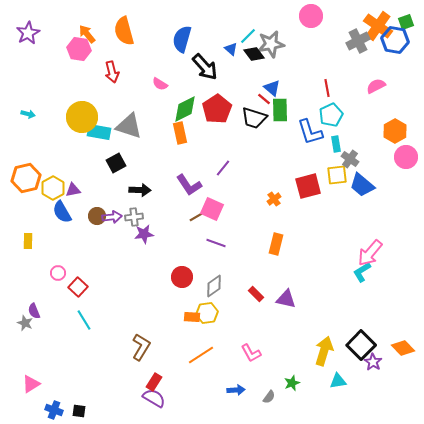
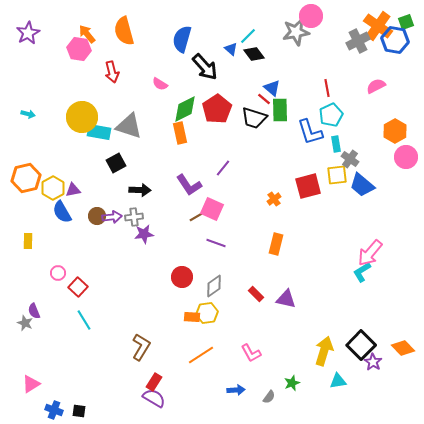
gray star at (271, 44): moved 25 px right, 12 px up
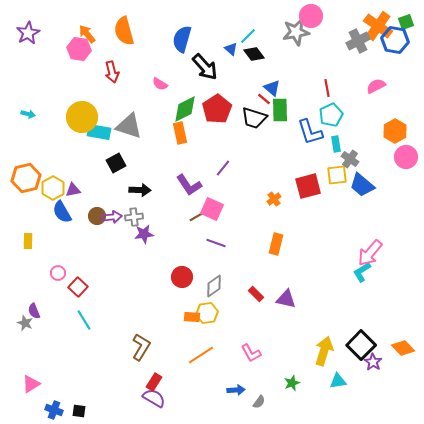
gray semicircle at (269, 397): moved 10 px left, 5 px down
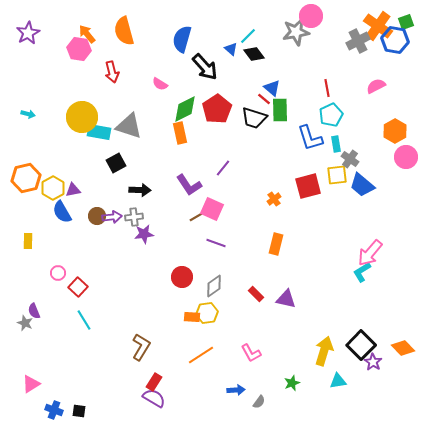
blue L-shape at (310, 132): moved 6 px down
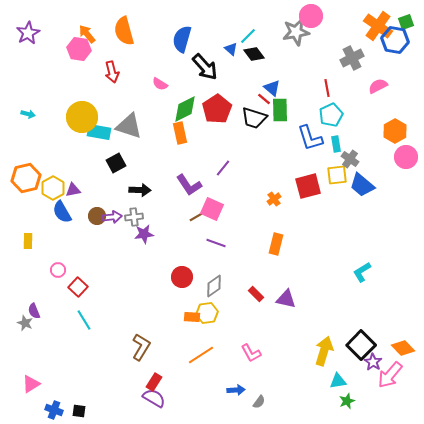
gray cross at (358, 41): moved 6 px left, 17 px down
pink semicircle at (376, 86): moved 2 px right
pink arrow at (370, 253): moved 20 px right, 122 px down
pink circle at (58, 273): moved 3 px up
green star at (292, 383): moved 55 px right, 18 px down
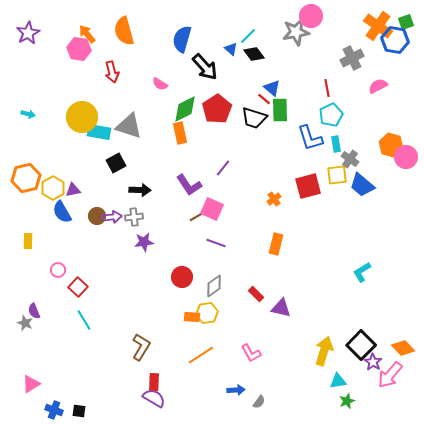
orange hexagon at (395, 131): moved 4 px left, 14 px down; rotated 15 degrees counterclockwise
purple star at (144, 234): moved 8 px down
purple triangle at (286, 299): moved 5 px left, 9 px down
red rectangle at (154, 382): rotated 30 degrees counterclockwise
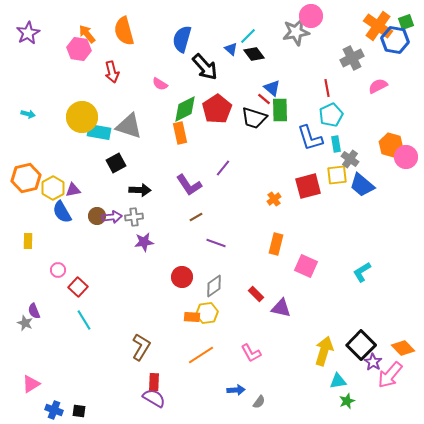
pink square at (212, 209): moved 94 px right, 57 px down
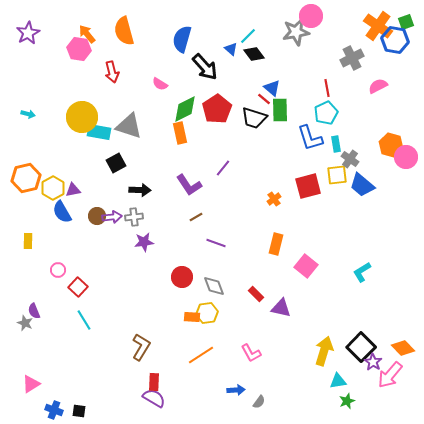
cyan pentagon at (331, 115): moved 5 px left, 2 px up
pink square at (306, 266): rotated 15 degrees clockwise
gray diamond at (214, 286): rotated 75 degrees counterclockwise
black square at (361, 345): moved 2 px down
